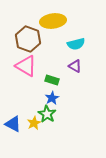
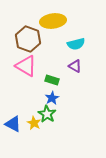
yellow star: rotated 16 degrees counterclockwise
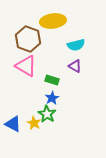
cyan semicircle: moved 1 px down
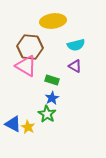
brown hexagon: moved 2 px right, 8 px down; rotated 15 degrees counterclockwise
yellow star: moved 6 px left, 4 px down
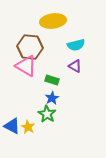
blue triangle: moved 1 px left, 2 px down
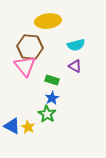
yellow ellipse: moved 5 px left
pink triangle: moved 1 px left; rotated 20 degrees clockwise
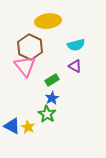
brown hexagon: rotated 20 degrees clockwise
green rectangle: rotated 48 degrees counterclockwise
